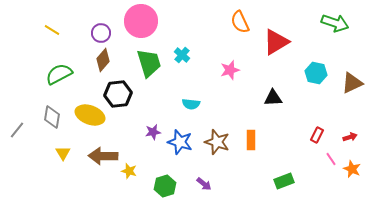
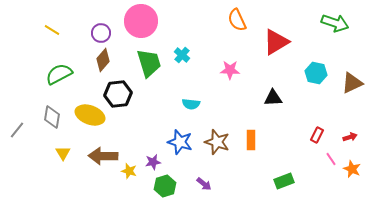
orange semicircle: moved 3 px left, 2 px up
pink star: rotated 18 degrees clockwise
purple star: moved 30 px down
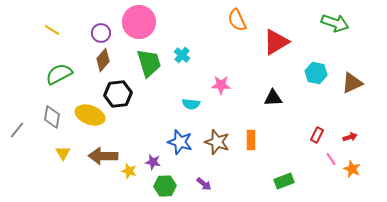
pink circle: moved 2 px left, 1 px down
pink star: moved 9 px left, 15 px down
purple star: rotated 21 degrees clockwise
green hexagon: rotated 15 degrees clockwise
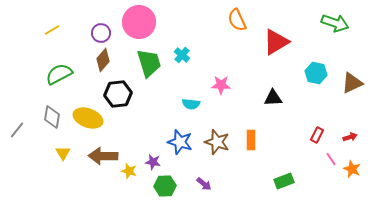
yellow line: rotated 63 degrees counterclockwise
yellow ellipse: moved 2 px left, 3 px down
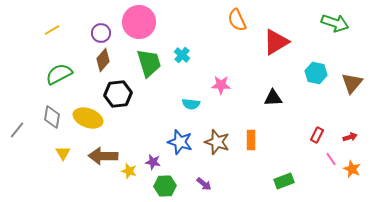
brown triangle: rotated 25 degrees counterclockwise
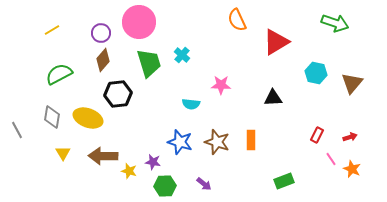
gray line: rotated 66 degrees counterclockwise
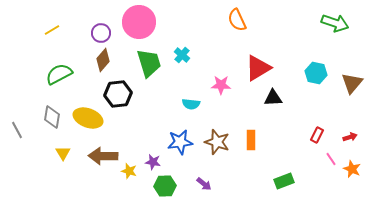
red triangle: moved 18 px left, 26 px down
blue star: rotated 25 degrees counterclockwise
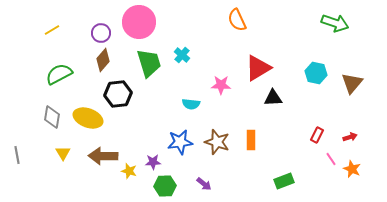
gray line: moved 25 px down; rotated 18 degrees clockwise
purple star: rotated 14 degrees counterclockwise
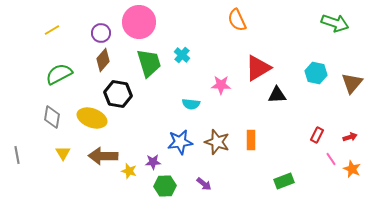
black hexagon: rotated 16 degrees clockwise
black triangle: moved 4 px right, 3 px up
yellow ellipse: moved 4 px right
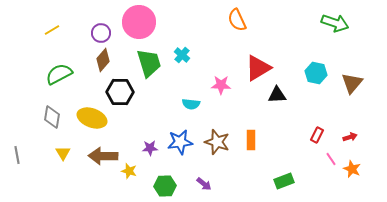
black hexagon: moved 2 px right, 2 px up; rotated 8 degrees counterclockwise
purple star: moved 3 px left, 14 px up
